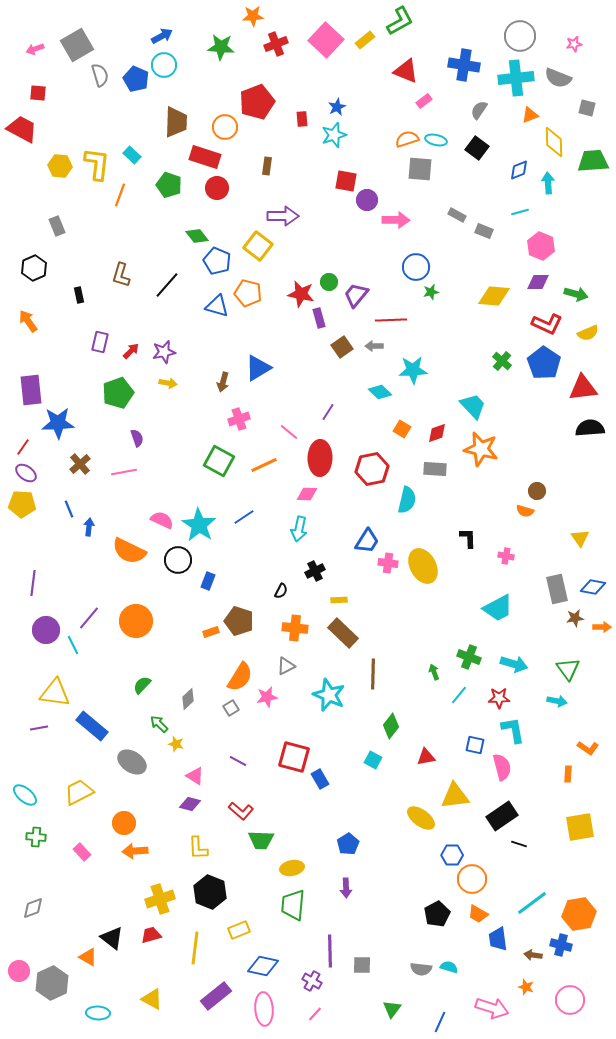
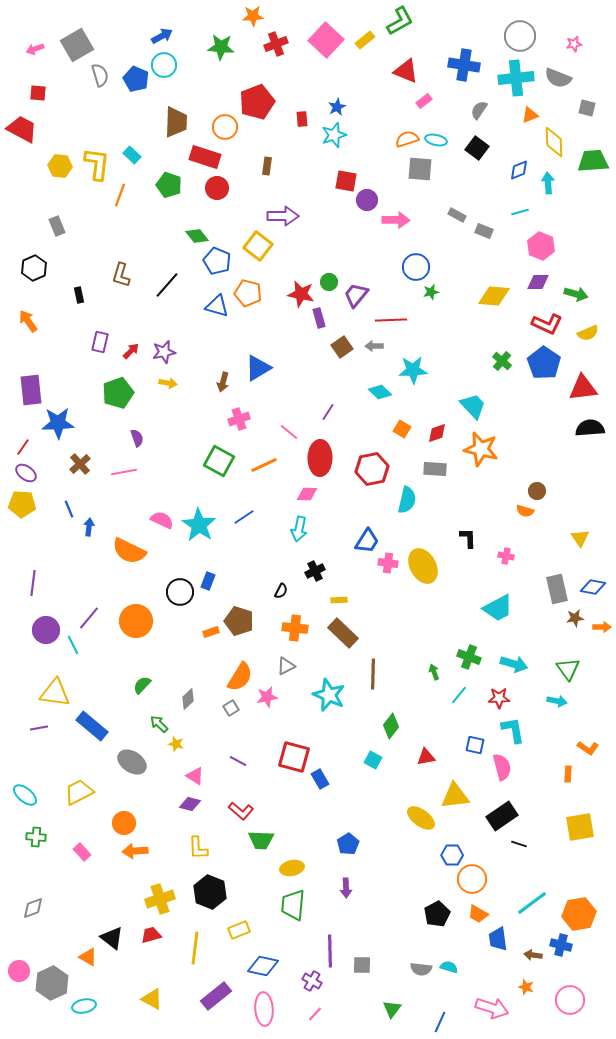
black circle at (178, 560): moved 2 px right, 32 px down
cyan ellipse at (98, 1013): moved 14 px left, 7 px up; rotated 15 degrees counterclockwise
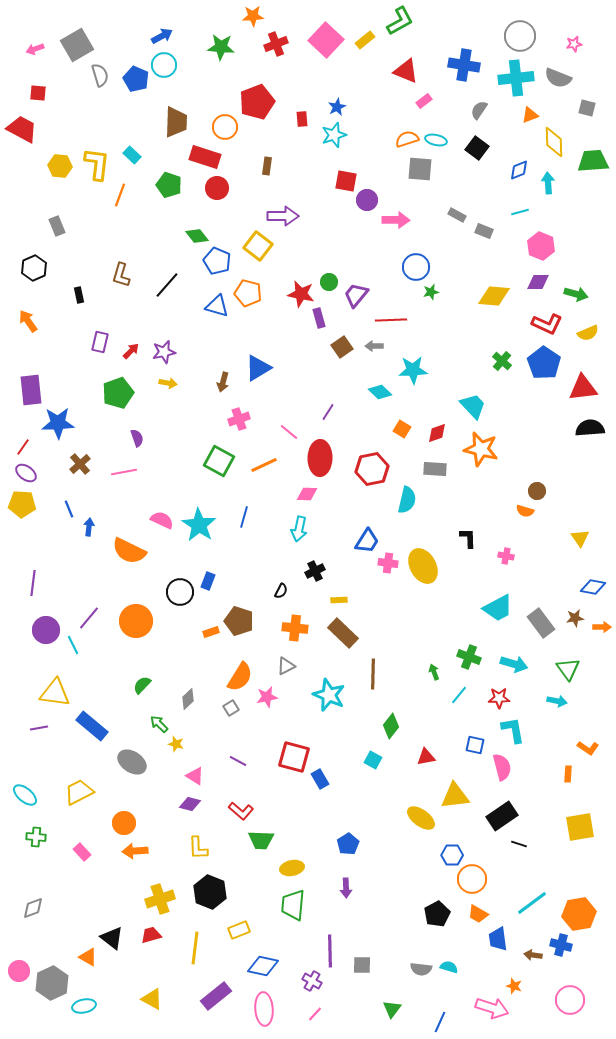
blue line at (244, 517): rotated 40 degrees counterclockwise
gray rectangle at (557, 589): moved 16 px left, 34 px down; rotated 24 degrees counterclockwise
orange star at (526, 987): moved 12 px left, 1 px up
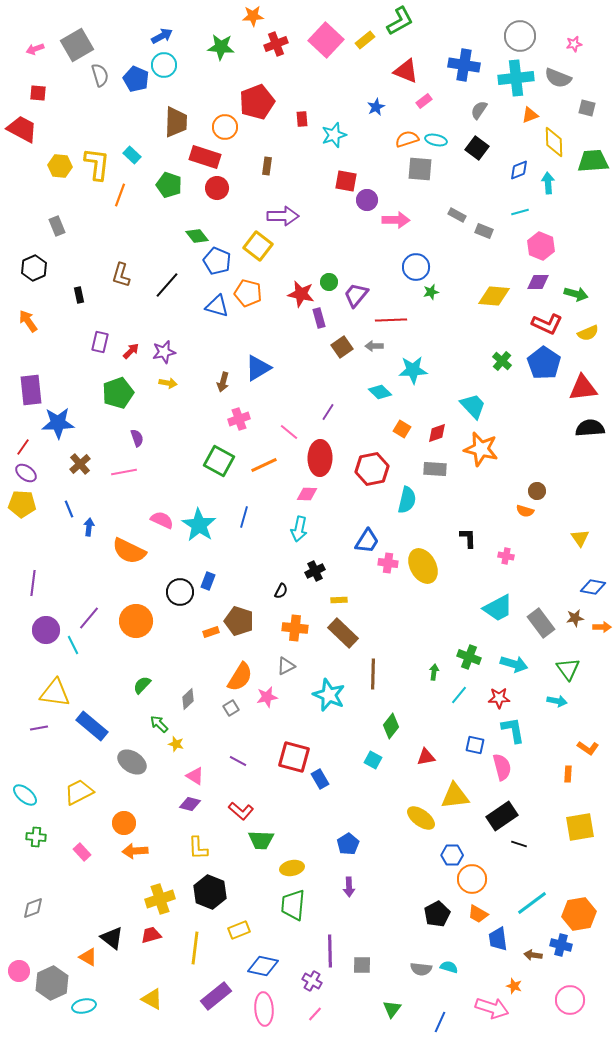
blue star at (337, 107): moved 39 px right
green arrow at (434, 672): rotated 28 degrees clockwise
purple arrow at (346, 888): moved 3 px right, 1 px up
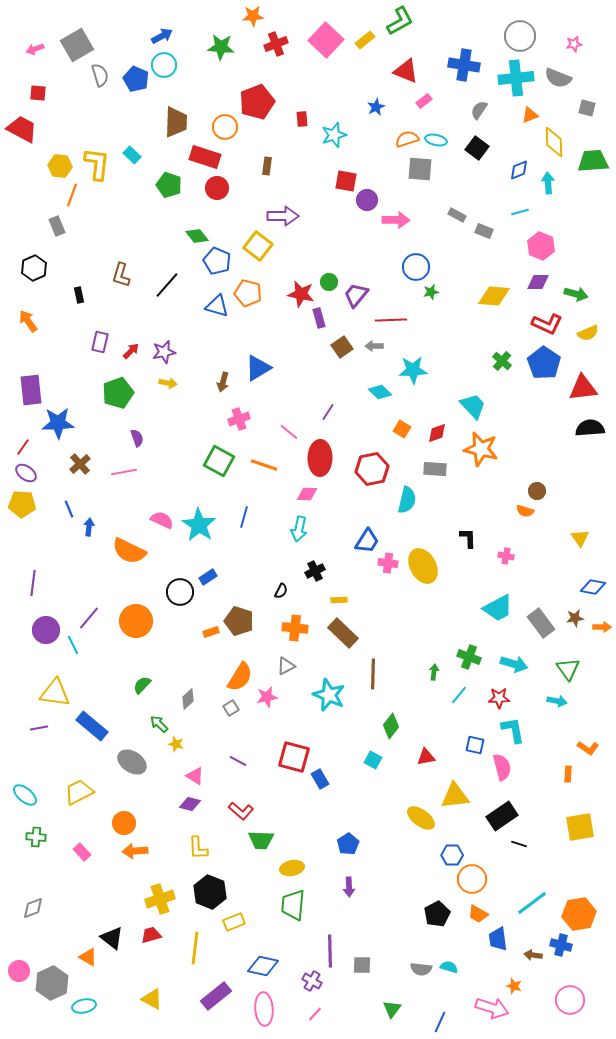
orange line at (120, 195): moved 48 px left
orange line at (264, 465): rotated 44 degrees clockwise
blue rectangle at (208, 581): moved 4 px up; rotated 36 degrees clockwise
yellow rectangle at (239, 930): moved 5 px left, 8 px up
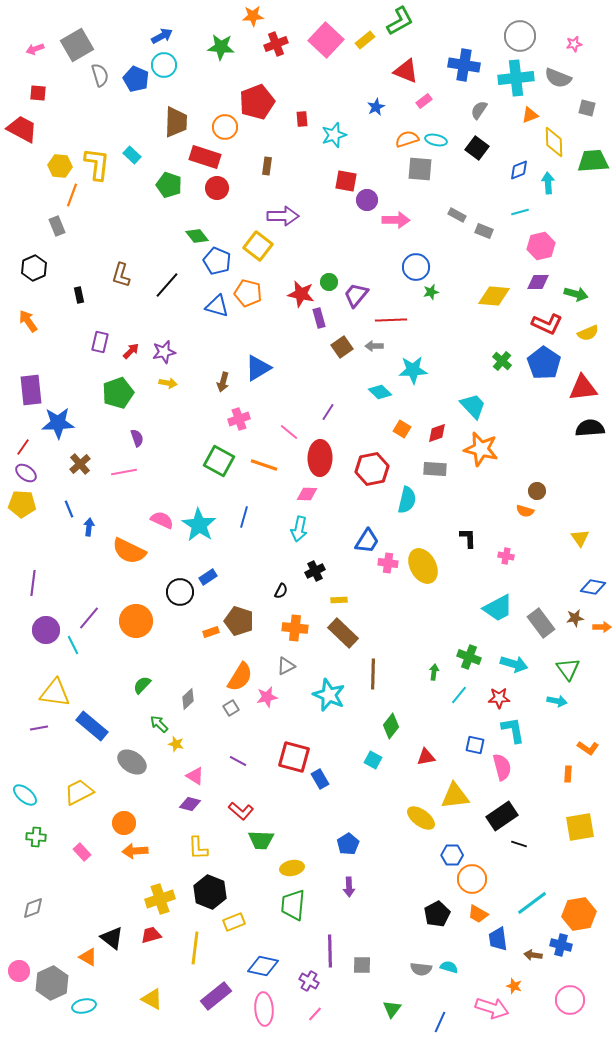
pink hexagon at (541, 246): rotated 24 degrees clockwise
purple cross at (312, 981): moved 3 px left
